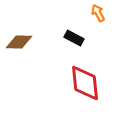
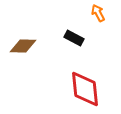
brown diamond: moved 4 px right, 4 px down
red diamond: moved 6 px down
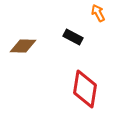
black rectangle: moved 1 px left, 1 px up
red diamond: rotated 15 degrees clockwise
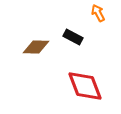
brown diamond: moved 13 px right, 1 px down
red diamond: moved 3 px up; rotated 30 degrees counterclockwise
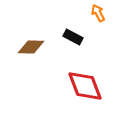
brown diamond: moved 5 px left
